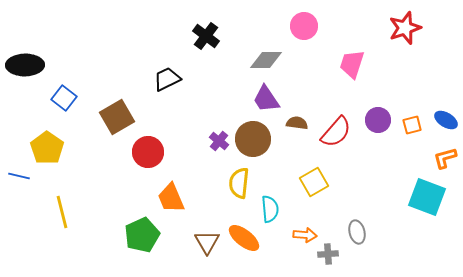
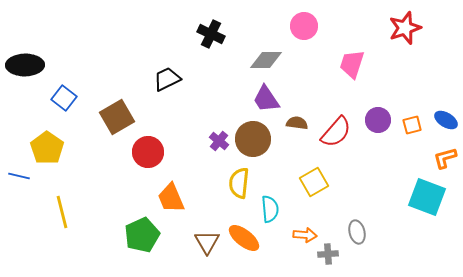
black cross: moved 5 px right, 2 px up; rotated 12 degrees counterclockwise
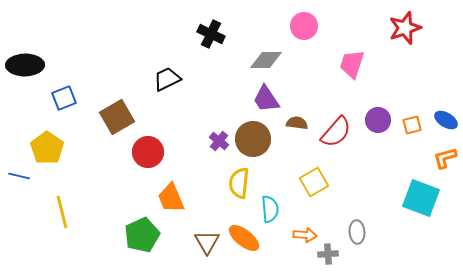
blue square: rotated 30 degrees clockwise
cyan square: moved 6 px left, 1 px down
gray ellipse: rotated 10 degrees clockwise
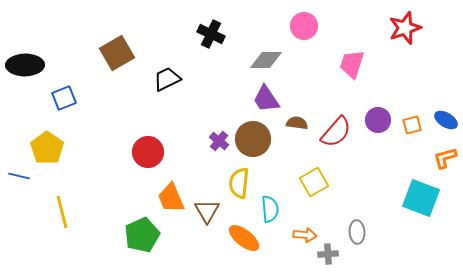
brown square: moved 64 px up
brown triangle: moved 31 px up
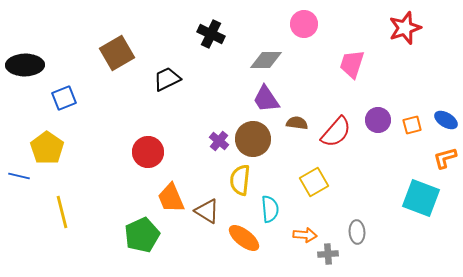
pink circle: moved 2 px up
yellow semicircle: moved 1 px right, 3 px up
brown triangle: rotated 28 degrees counterclockwise
